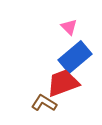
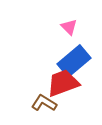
blue rectangle: moved 1 px left, 4 px down
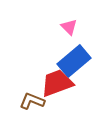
red trapezoid: moved 6 px left
brown L-shape: moved 12 px left, 2 px up; rotated 10 degrees counterclockwise
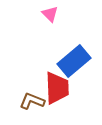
pink triangle: moved 19 px left, 13 px up
red trapezoid: moved 5 px down; rotated 108 degrees clockwise
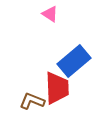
pink triangle: rotated 12 degrees counterclockwise
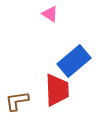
red trapezoid: moved 2 px down
brown L-shape: moved 15 px left; rotated 30 degrees counterclockwise
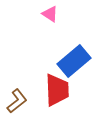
brown L-shape: rotated 150 degrees clockwise
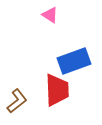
pink triangle: moved 1 px down
blue rectangle: rotated 20 degrees clockwise
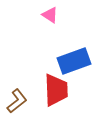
red trapezoid: moved 1 px left
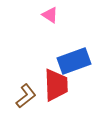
red trapezoid: moved 5 px up
brown L-shape: moved 9 px right, 5 px up
